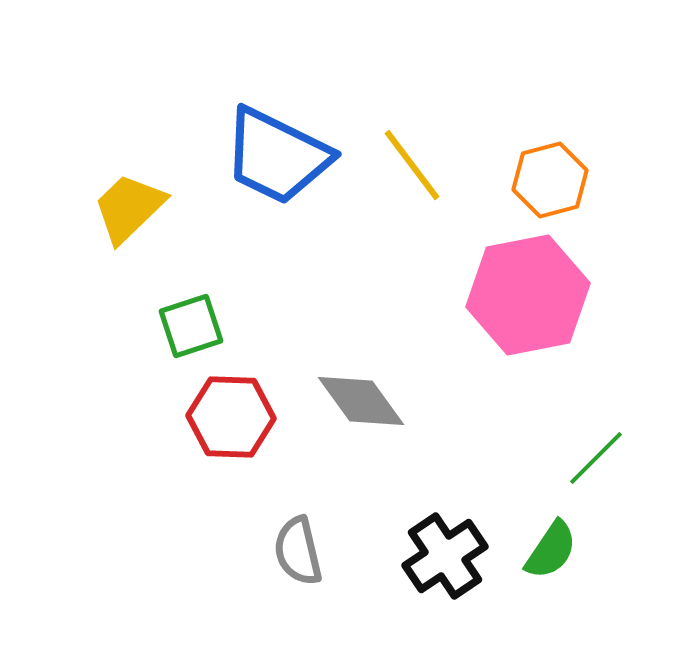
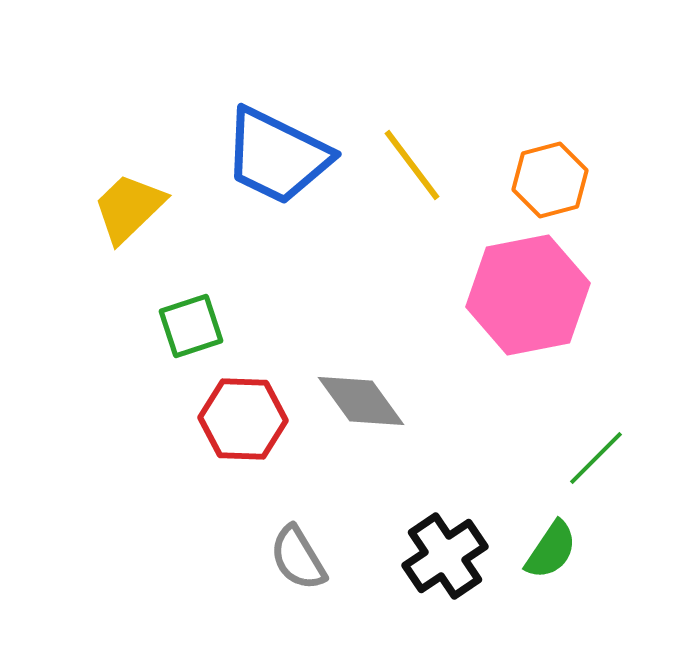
red hexagon: moved 12 px right, 2 px down
gray semicircle: moved 7 px down; rotated 18 degrees counterclockwise
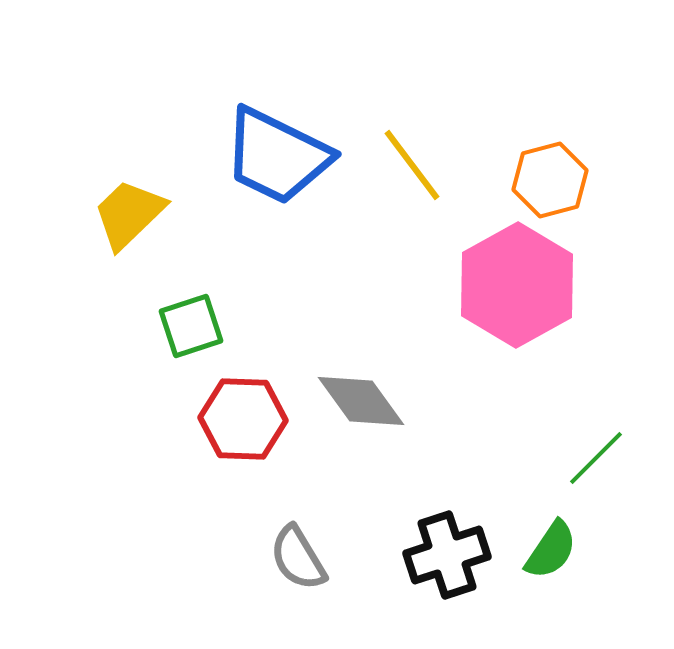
yellow trapezoid: moved 6 px down
pink hexagon: moved 11 px left, 10 px up; rotated 18 degrees counterclockwise
black cross: moved 2 px right, 1 px up; rotated 16 degrees clockwise
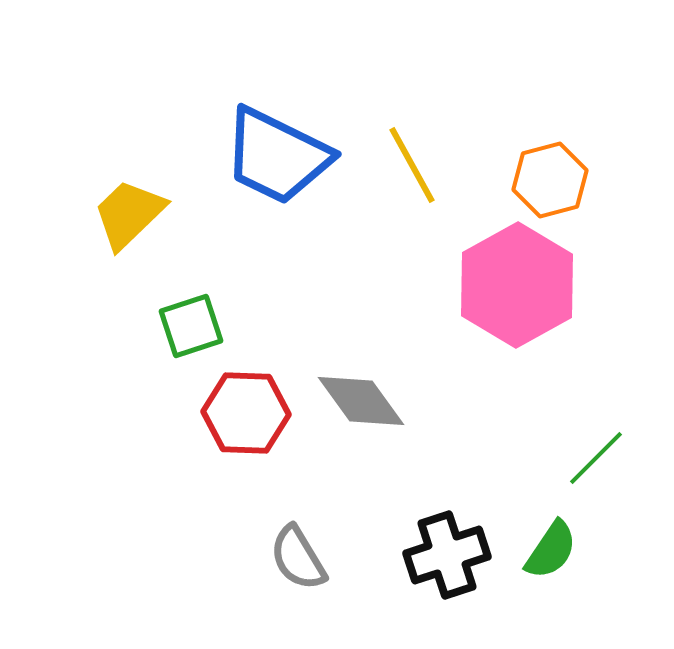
yellow line: rotated 8 degrees clockwise
red hexagon: moved 3 px right, 6 px up
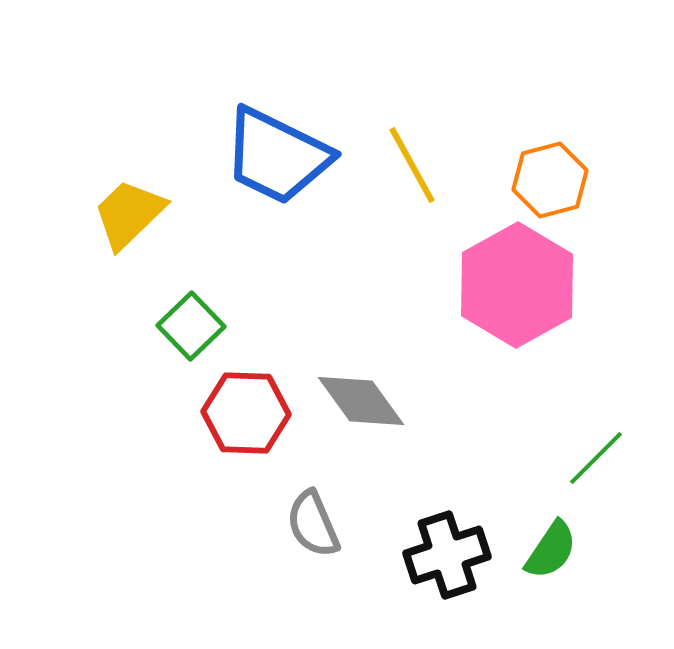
green square: rotated 26 degrees counterclockwise
gray semicircle: moved 15 px right, 34 px up; rotated 8 degrees clockwise
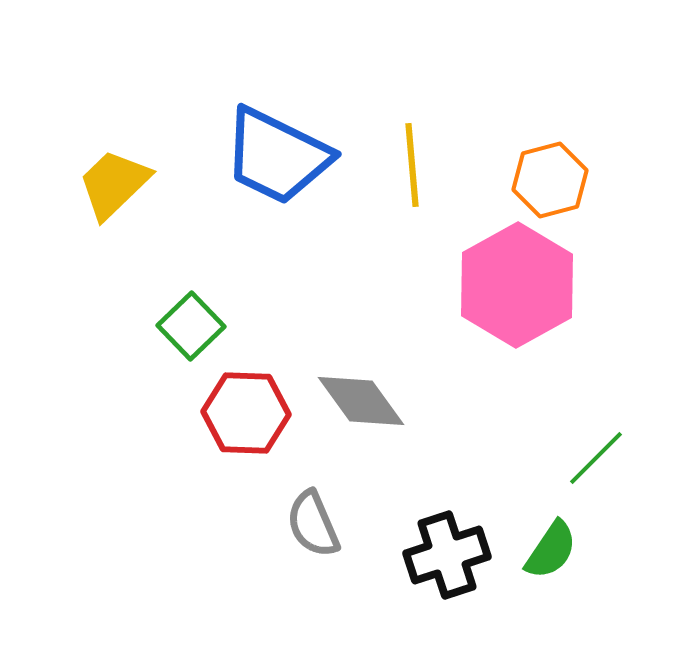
yellow line: rotated 24 degrees clockwise
yellow trapezoid: moved 15 px left, 30 px up
